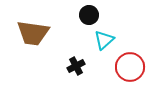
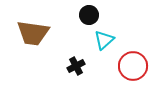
red circle: moved 3 px right, 1 px up
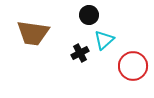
black cross: moved 4 px right, 13 px up
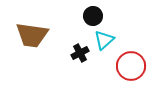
black circle: moved 4 px right, 1 px down
brown trapezoid: moved 1 px left, 2 px down
red circle: moved 2 px left
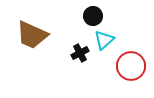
brown trapezoid: rotated 16 degrees clockwise
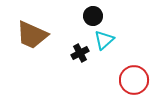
red circle: moved 3 px right, 14 px down
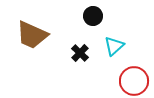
cyan triangle: moved 10 px right, 6 px down
black cross: rotated 18 degrees counterclockwise
red circle: moved 1 px down
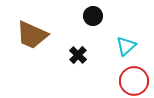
cyan triangle: moved 12 px right
black cross: moved 2 px left, 2 px down
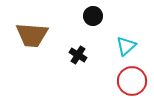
brown trapezoid: rotated 20 degrees counterclockwise
black cross: rotated 12 degrees counterclockwise
red circle: moved 2 px left
